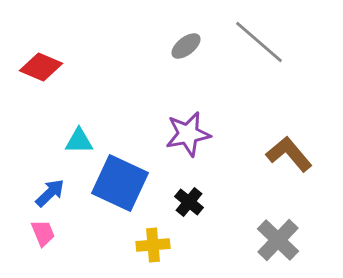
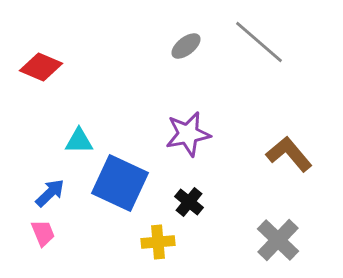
yellow cross: moved 5 px right, 3 px up
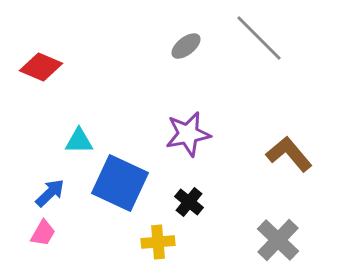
gray line: moved 4 px up; rotated 4 degrees clockwise
pink trapezoid: rotated 52 degrees clockwise
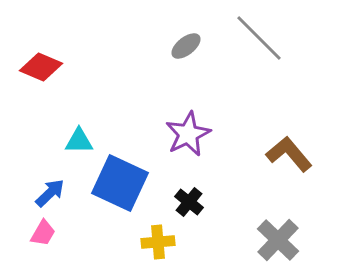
purple star: rotated 15 degrees counterclockwise
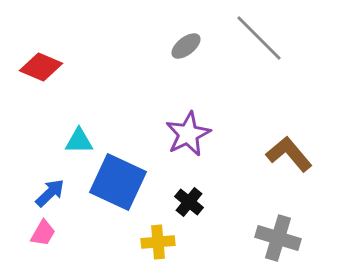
blue square: moved 2 px left, 1 px up
gray cross: moved 2 px up; rotated 27 degrees counterclockwise
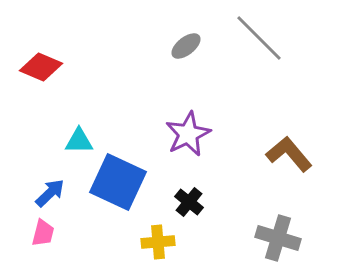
pink trapezoid: rotated 16 degrees counterclockwise
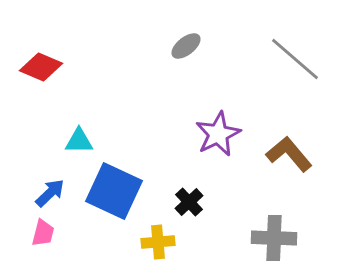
gray line: moved 36 px right, 21 px down; rotated 4 degrees counterclockwise
purple star: moved 30 px right
blue square: moved 4 px left, 9 px down
black cross: rotated 8 degrees clockwise
gray cross: moved 4 px left; rotated 15 degrees counterclockwise
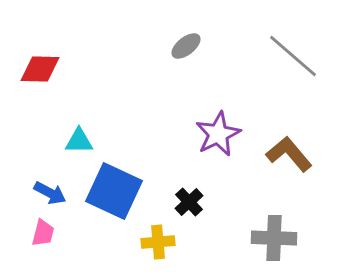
gray line: moved 2 px left, 3 px up
red diamond: moved 1 px left, 2 px down; rotated 21 degrees counterclockwise
blue arrow: rotated 72 degrees clockwise
